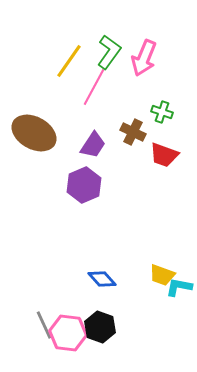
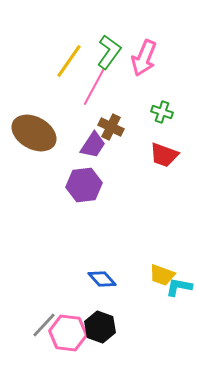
brown cross: moved 22 px left, 5 px up
purple hexagon: rotated 16 degrees clockwise
gray line: rotated 68 degrees clockwise
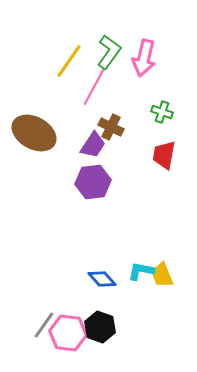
pink arrow: rotated 9 degrees counterclockwise
red trapezoid: rotated 80 degrees clockwise
purple hexagon: moved 9 px right, 3 px up
yellow trapezoid: rotated 48 degrees clockwise
cyan L-shape: moved 38 px left, 16 px up
gray line: rotated 8 degrees counterclockwise
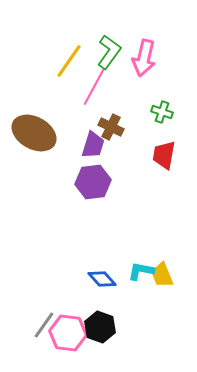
purple trapezoid: rotated 16 degrees counterclockwise
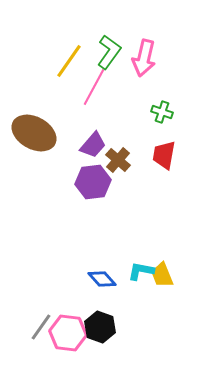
brown cross: moved 7 px right, 33 px down; rotated 15 degrees clockwise
purple trapezoid: rotated 24 degrees clockwise
gray line: moved 3 px left, 2 px down
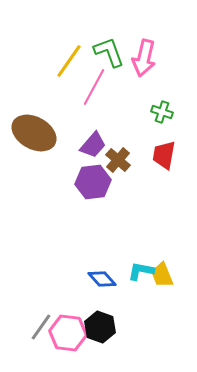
green L-shape: rotated 56 degrees counterclockwise
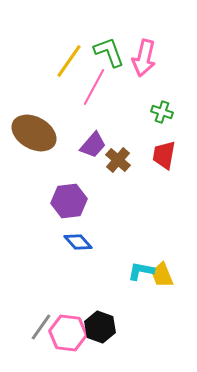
purple hexagon: moved 24 px left, 19 px down
blue diamond: moved 24 px left, 37 px up
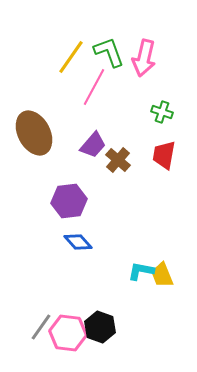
yellow line: moved 2 px right, 4 px up
brown ellipse: rotated 33 degrees clockwise
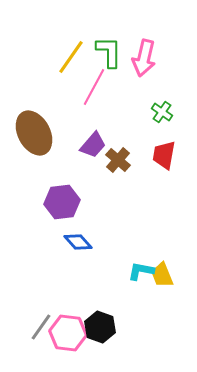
green L-shape: rotated 20 degrees clockwise
green cross: rotated 15 degrees clockwise
purple hexagon: moved 7 px left, 1 px down
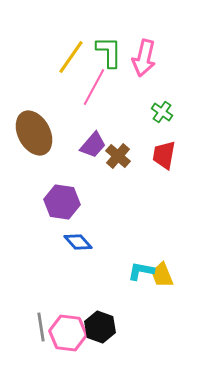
brown cross: moved 4 px up
purple hexagon: rotated 16 degrees clockwise
gray line: rotated 44 degrees counterclockwise
